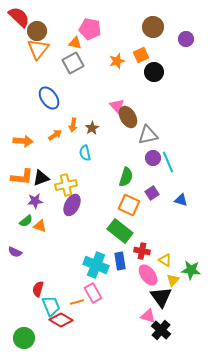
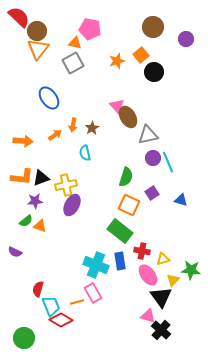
orange square at (141, 55): rotated 14 degrees counterclockwise
yellow triangle at (165, 260): moved 2 px left, 1 px up; rotated 48 degrees counterclockwise
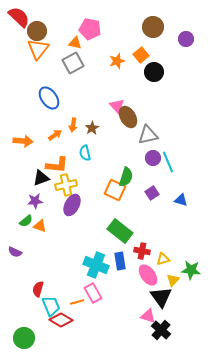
orange L-shape at (22, 177): moved 35 px right, 12 px up
orange square at (129, 205): moved 14 px left, 15 px up
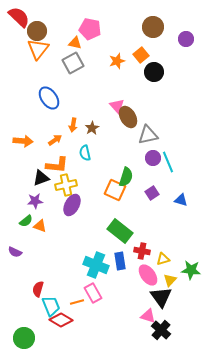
orange arrow at (55, 135): moved 5 px down
yellow triangle at (173, 280): moved 3 px left
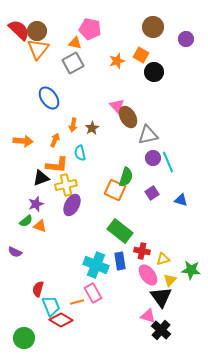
red semicircle at (19, 17): moved 13 px down
orange square at (141, 55): rotated 21 degrees counterclockwise
orange arrow at (55, 140): rotated 32 degrees counterclockwise
cyan semicircle at (85, 153): moved 5 px left
purple star at (35, 201): moved 1 px right, 3 px down; rotated 14 degrees counterclockwise
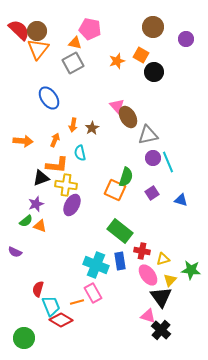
yellow cross at (66, 185): rotated 20 degrees clockwise
